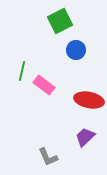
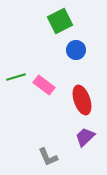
green line: moved 6 px left, 6 px down; rotated 60 degrees clockwise
red ellipse: moved 7 px left; rotated 60 degrees clockwise
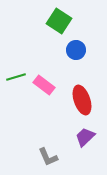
green square: moved 1 px left; rotated 30 degrees counterclockwise
